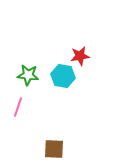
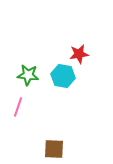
red star: moved 1 px left, 2 px up
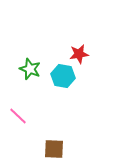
green star: moved 2 px right, 6 px up; rotated 15 degrees clockwise
pink line: moved 9 px down; rotated 66 degrees counterclockwise
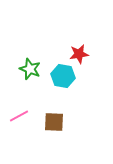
pink line: moved 1 px right; rotated 72 degrees counterclockwise
brown square: moved 27 px up
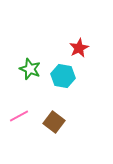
red star: moved 6 px up; rotated 18 degrees counterclockwise
brown square: rotated 35 degrees clockwise
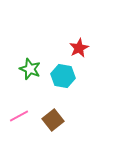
brown square: moved 1 px left, 2 px up; rotated 15 degrees clockwise
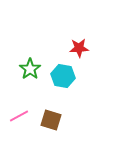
red star: rotated 24 degrees clockwise
green star: rotated 15 degrees clockwise
brown square: moved 2 px left; rotated 35 degrees counterclockwise
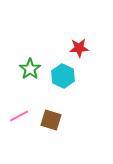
cyan hexagon: rotated 15 degrees clockwise
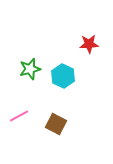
red star: moved 10 px right, 4 px up
green star: rotated 20 degrees clockwise
brown square: moved 5 px right, 4 px down; rotated 10 degrees clockwise
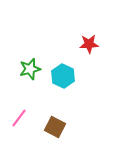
pink line: moved 2 px down; rotated 24 degrees counterclockwise
brown square: moved 1 px left, 3 px down
